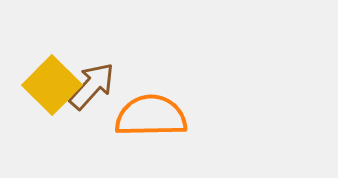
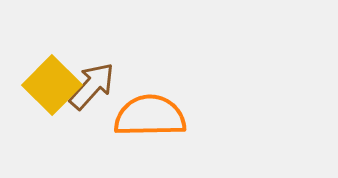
orange semicircle: moved 1 px left
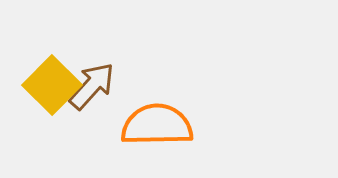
orange semicircle: moved 7 px right, 9 px down
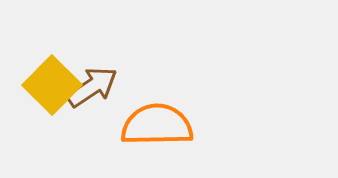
brown arrow: moved 1 px down; rotated 14 degrees clockwise
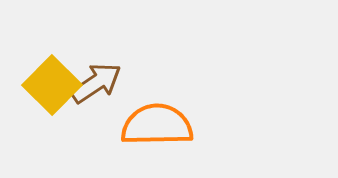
brown arrow: moved 4 px right, 4 px up
